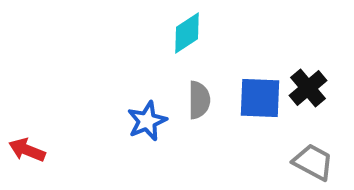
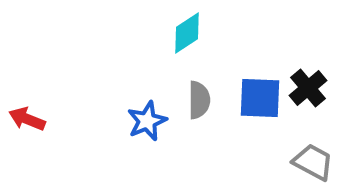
red arrow: moved 31 px up
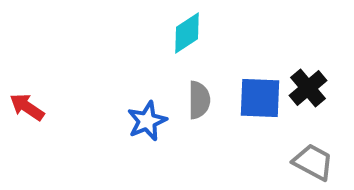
red arrow: moved 12 px up; rotated 12 degrees clockwise
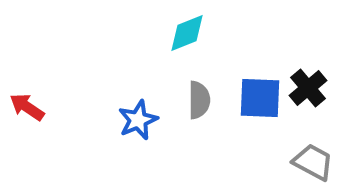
cyan diamond: rotated 12 degrees clockwise
blue star: moved 9 px left, 1 px up
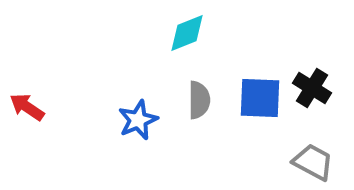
black cross: moved 4 px right; rotated 18 degrees counterclockwise
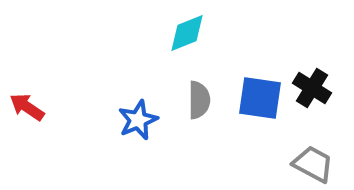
blue square: rotated 6 degrees clockwise
gray trapezoid: moved 2 px down
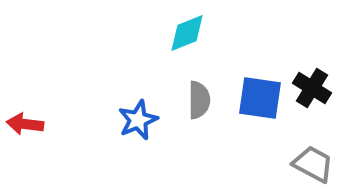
red arrow: moved 2 px left, 17 px down; rotated 27 degrees counterclockwise
